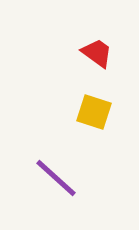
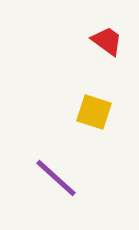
red trapezoid: moved 10 px right, 12 px up
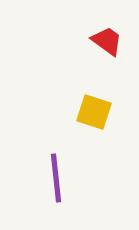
purple line: rotated 42 degrees clockwise
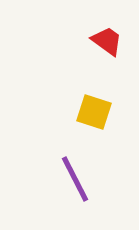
purple line: moved 19 px right, 1 px down; rotated 21 degrees counterclockwise
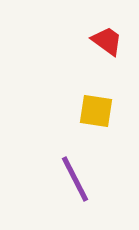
yellow square: moved 2 px right, 1 px up; rotated 9 degrees counterclockwise
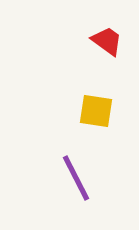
purple line: moved 1 px right, 1 px up
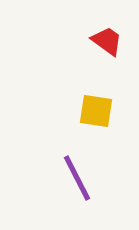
purple line: moved 1 px right
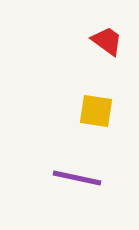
purple line: rotated 51 degrees counterclockwise
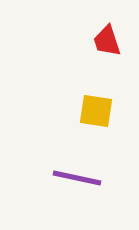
red trapezoid: rotated 144 degrees counterclockwise
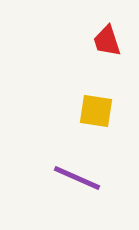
purple line: rotated 12 degrees clockwise
